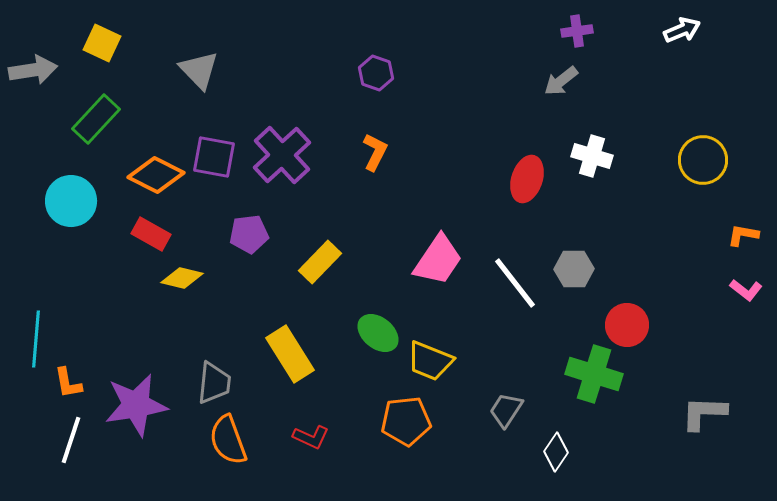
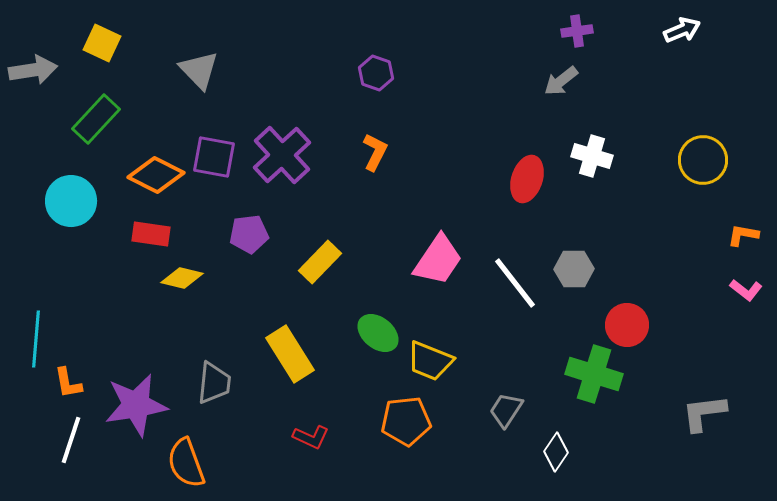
red rectangle at (151, 234): rotated 21 degrees counterclockwise
gray L-shape at (704, 413): rotated 9 degrees counterclockwise
orange semicircle at (228, 440): moved 42 px left, 23 px down
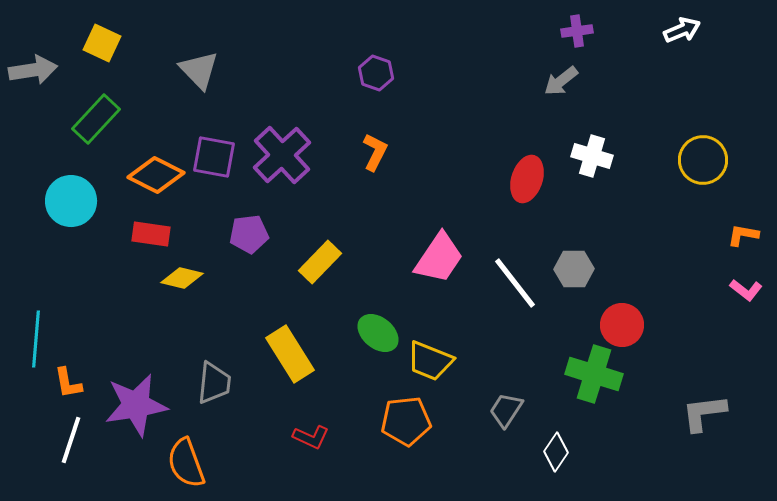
pink trapezoid at (438, 260): moved 1 px right, 2 px up
red circle at (627, 325): moved 5 px left
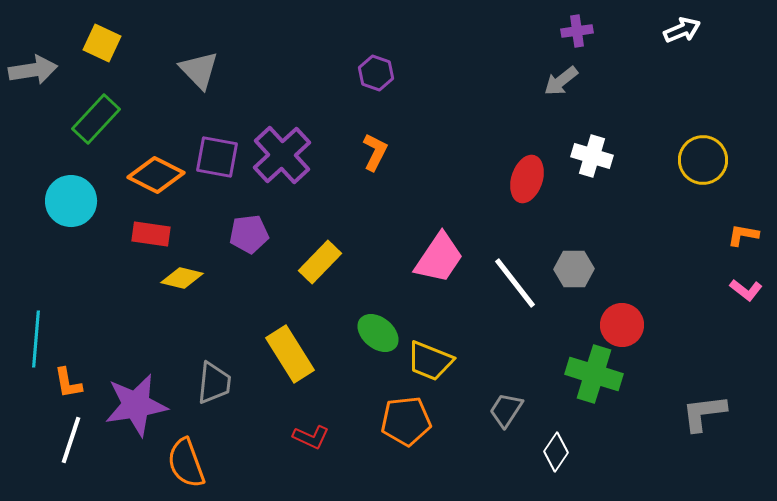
purple square at (214, 157): moved 3 px right
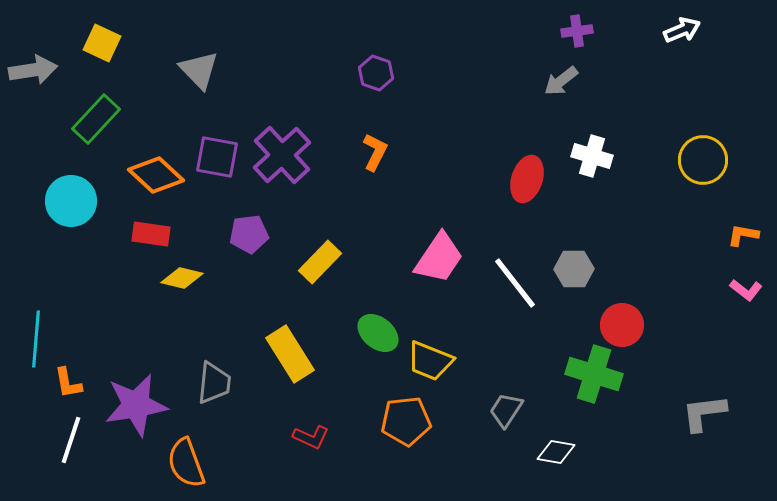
orange diamond at (156, 175): rotated 16 degrees clockwise
white diamond at (556, 452): rotated 66 degrees clockwise
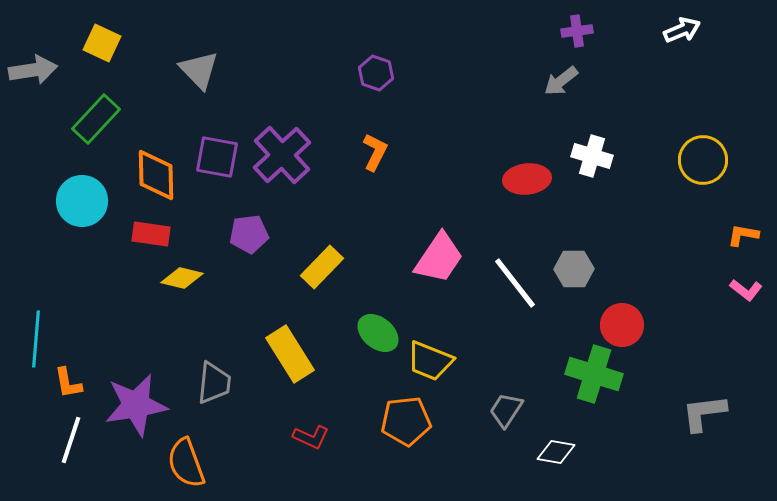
orange diamond at (156, 175): rotated 46 degrees clockwise
red ellipse at (527, 179): rotated 66 degrees clockwise
cyan circle at (71, 201): moved 11 px right
yellow rectangle at (320, 262): moved 2 px right, 5 px down
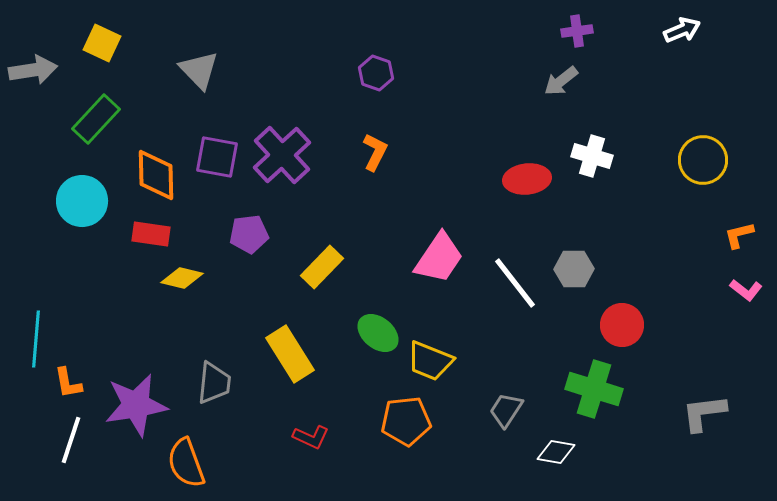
orange L-shape at (743, 235): moved 4 px left; rotated 24 degrees counterclockwise
green cross at (594, 374): moved 15 px down
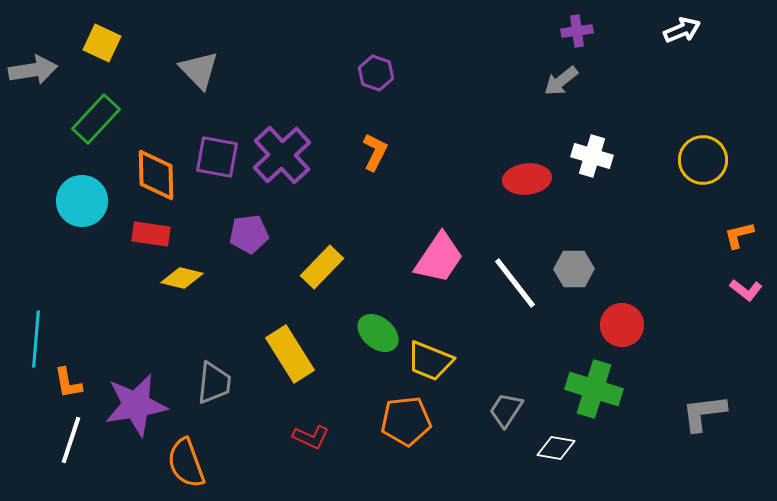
white diamond at (556, 452): moved 4 px up
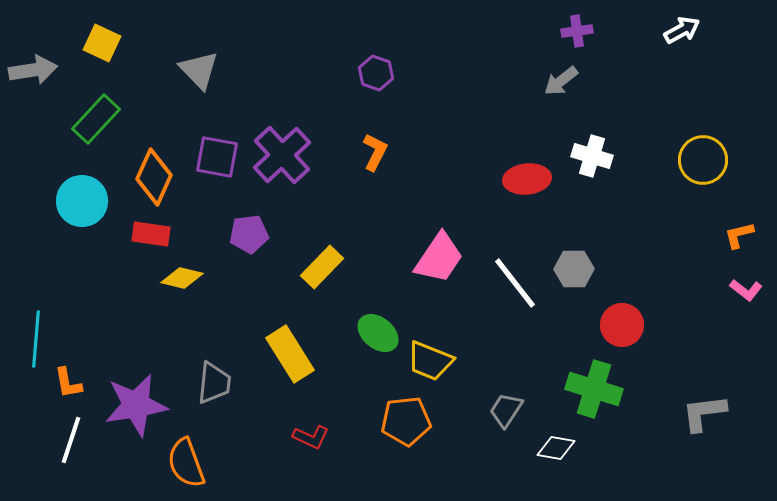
white arrow at (682, 30): rotated 6 degrees counterclockwise
orange diamond at (156, 175): moved 2 px left, 2 px down; rotated 26 degrees clockwise
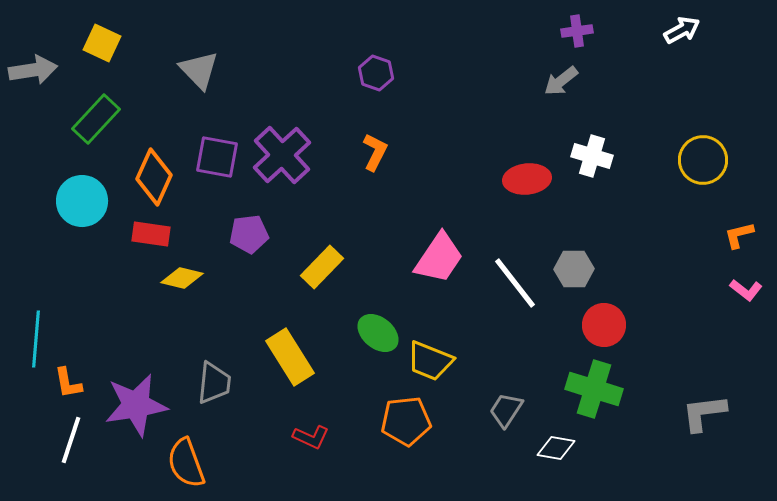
red circle at (622, 325): moved 18 px left
yellow rectangle at (290, 354): moved 3 px down
